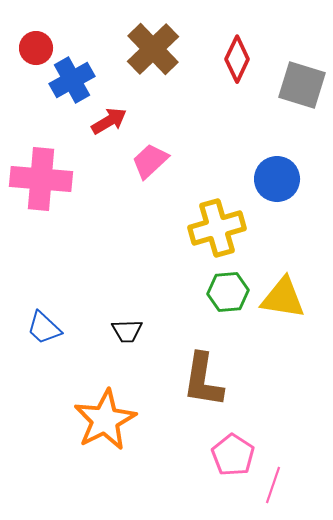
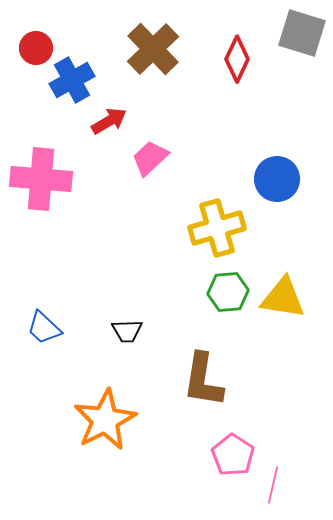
gray square: moved 52 px up
pink trapezoid: moved 3 px up
pink line: rotated 6 degrees counterclockwise
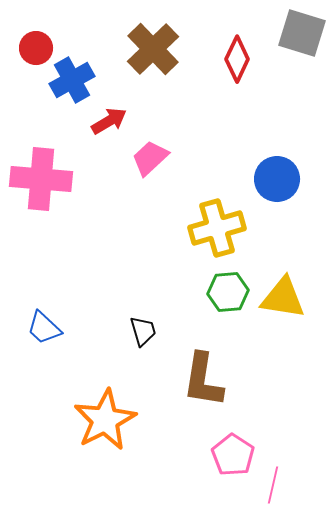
black trapezoid: moved 16 px right; rotated 104 degrees counterclockwise
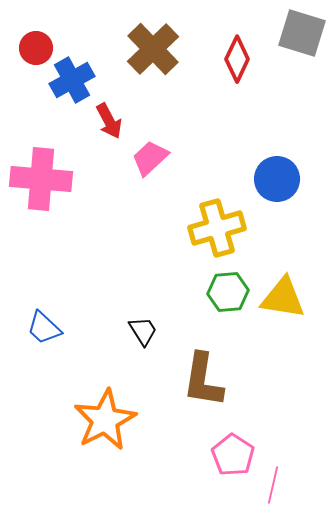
red arrow: rotated 93 degrees clockwise
black trapezoid: rotated 16 degrees counterclockwise
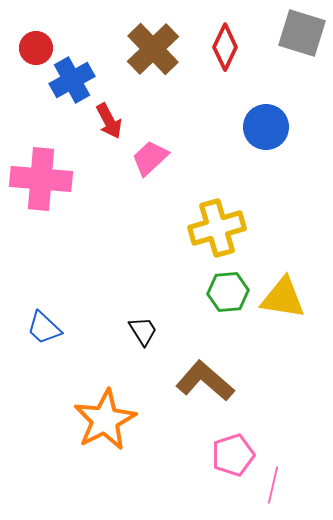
red diamond: moved 12 px left, 12 px up
blue circle: moved 11 px left, 52 px up
brown L-shape: moved 2 px right, 1 px down; rotated 122 degrees clockwise
pink pentagon: rotated 21 degrees clockwise
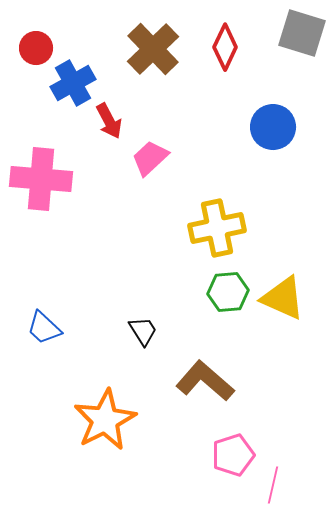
blue cross: moved 1 px right, 3 px down
blue circle: moved 7 px right
yellow cross: rotated 4 degrees clockwise
yellow triangle: rotated 15 degrees clockwise
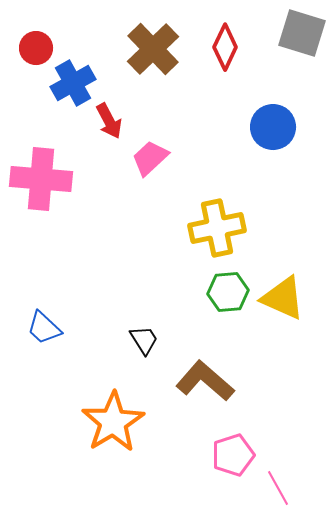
black trapezoid: moved 1 px right, 9 px down
orange star: moved 8 px right, 2 px down; rotated 4 degrees counterclockwise
pink line: moved 5 px right, 3 px down; rotated 42 degrees counterclockwise
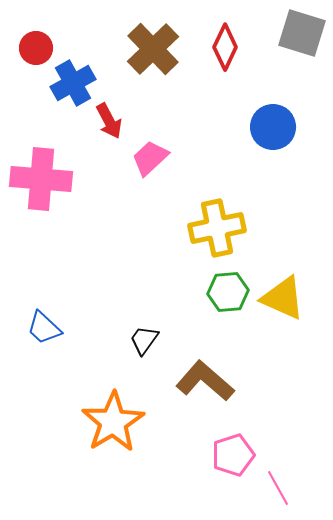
black trapezoid: rotated 112 degrees counterclockwise
